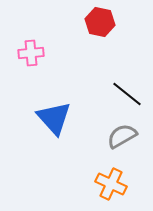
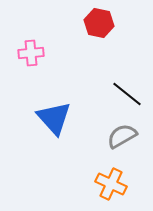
red hexagon: moved 1 px left, 1 px down
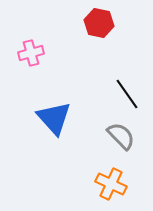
pink cross: rotated 10 degrees counterclockwise
black line: rotated 16 degrees clockwise
gray semicircle: moved 1 px left; rotated 76 degrees clockwise
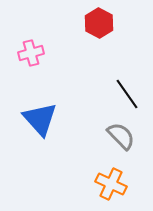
red hexagon: rotated 16 degrees clockwise
blue triangle: moved 14 px left, 1 px down
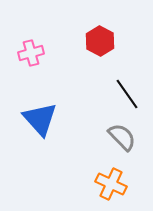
red hexagon: moved 1 px right, 18 px down
gray semicircle: moved 1 px right, 1 px down
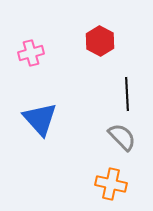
black line: rotated 32 degrees clockwise
orange cross: rotated 12 degrees counterclockwise
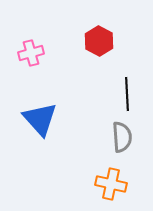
red hexagon: moved 1 px left
gray semicircle: rotated 40 degrees clockwise
